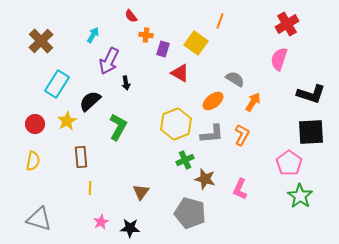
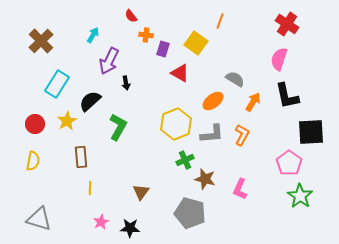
red cross: rotated 25 degrees counterclockwise
black L-shape: moved 24 px left, 2 px down; rotated 60 degrees clockwise
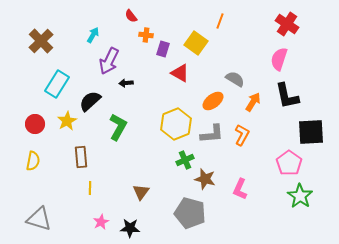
black arrow: rotated 96 degrees clockwise
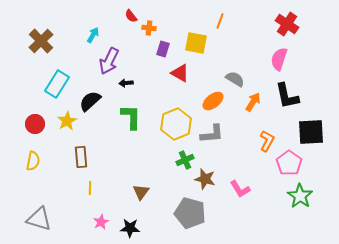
orange cross: moved 3 px right, 7 px up
yellow square: rotated 25 degrees counterclockwise
green L-shape: moved 13 px right, 10 px up; rotated 28 degrees counterclockwise
orange L-shape: moved 25 px right, 6 px down
pink L-shape: rotated 55 degrees counterclockwise
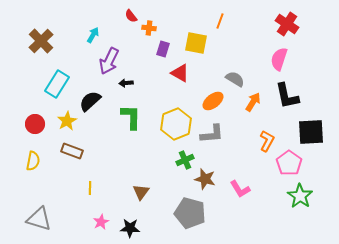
brown rectangle: moved 9 px left, 6 px up; rotated 65 degrees counterclockwise
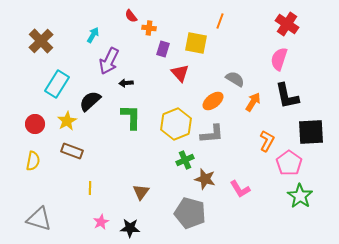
red triangle: rotated 18 degrees clockwise
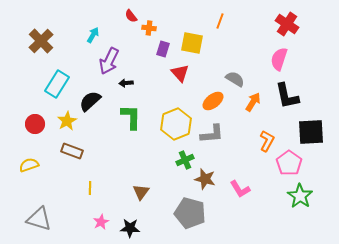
yellow square: moved 4 px left
yellow semicircle: moved 4 px left, 4 px down; rotated 120 degrees counterclockwise
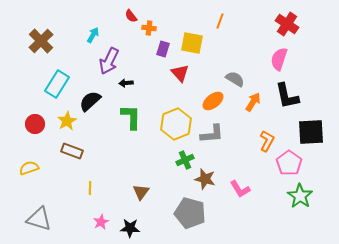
yellow semicircle: moved 3 px down
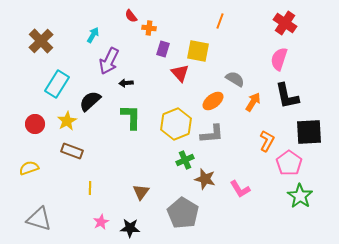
red cross: moved 2 px left, 1 px up
yellow square: moved 6 px right, 8 px down
black square: moved 2 px left
gray pentagon: moved 7 px left; rotated 16 degrees clockwise
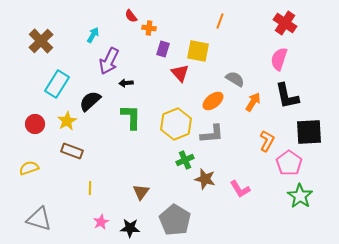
gray pentagon: moved 8 px left, 7 px down
